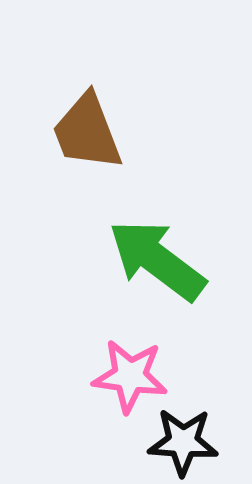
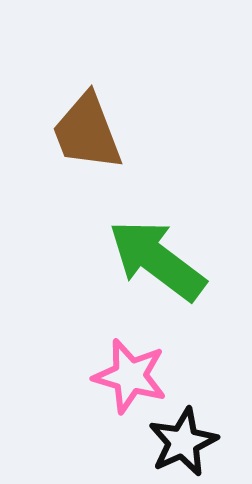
pink star: rotated 8 degrees clockwise
black star: rotated 28 degrees counterclockwise
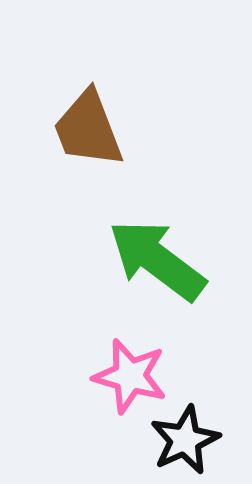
brown trapezoid: moved 1 px right, 3 px up
black star: moved 2 px right, 2 px up
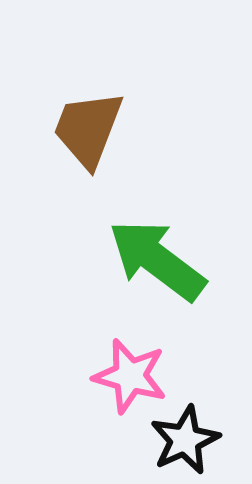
brown trapezoid: rotated 42 degrees clockwise
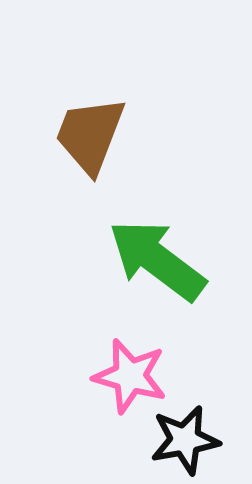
brown trapezoid: moved 2 px right, 6 px down
black star: rotated 14 degrees clockwise
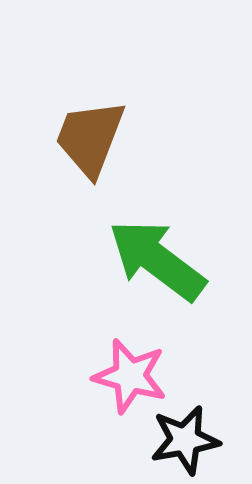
brown trapezoid: moved 3 px down
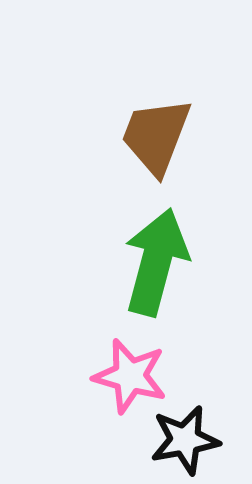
brown trapezoid: moved 66 px right, 2 px up
green arrow: moved 1 px left, 2 px down; rotated 68 degrees clockwise
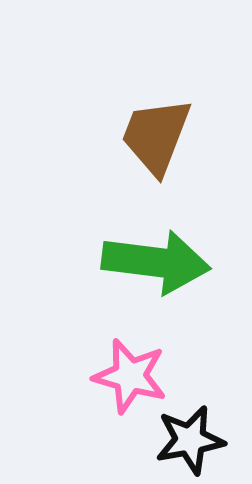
green arrow: rotated 82 degrees clockwise
black star: moved 5 px right
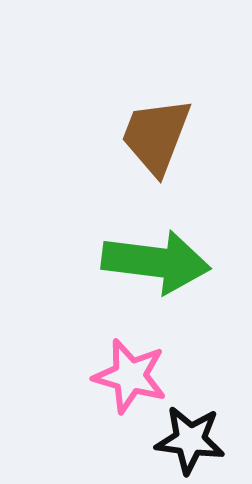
black star: rotated 18 degrees clockwise
